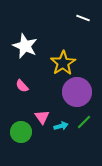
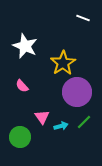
green circle: moved 1 px left, 5 px down
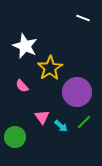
yellow star: moved 13 px left, 5 px down
cyan arrow: rotated 56 degrees clockwise
green circle: moved 5 px left
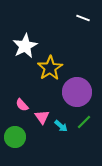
white star: rotated 20 degrees clockwise
pink semicircle: moved 19 px down
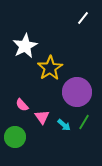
white line: rotated 72 degrees counterclockwise
green line: rotated 14 degrees counterclockwise
cyan arrow: moved 3 px right, 1 px up
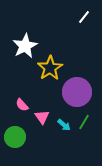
white line: moved 1 px right, 1 px up
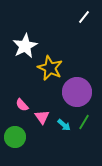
yellow star: rotated 15 degrees counterclockwise
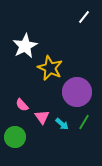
cyan arrow: moved 2 px left, 1 px up
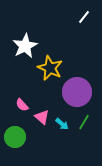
pink triangle: rotated 14 degrees counterclockwise
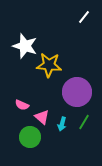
white star: rotated 25 degrees counterclockwise
yellow star: moved 1 px left, 3 px up; rotated 20 degrees counterclockwise
pink semicircle: rotated 24 degrees counterclockwise
cyan arrow: rotated 64 degrees clockwise
green circle: moved 15 px right
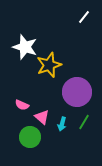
white star: moved 1 px down
yellow star: rotated 25 degrees counterclockwise
